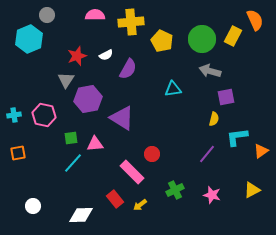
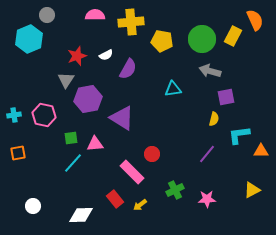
yellow pentagon: rotated 15 degrees counterclockwise
cyan L-shape: moved 2 px right, 2 px up
orange triangle: rotated 35 degrees clockwise
pink star: moved 5 px left, 4 px down; rotated 18 degrees counterclockwise
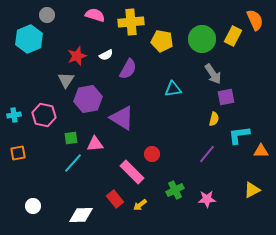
pink semicircle: rotated 18 degrees clockwise
gray arrow: moved 3 px right, 3 px down; rotated 140 degrees counterclockwise
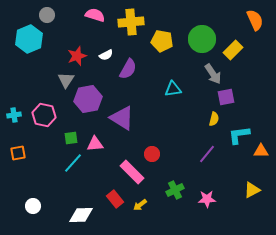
yellow rectangle: moved 14 px down; rotated 18 degrees clockwise
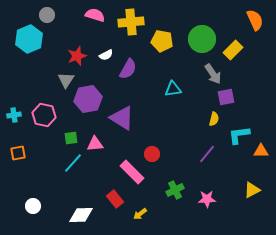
yellow arrow: moved 9 px down
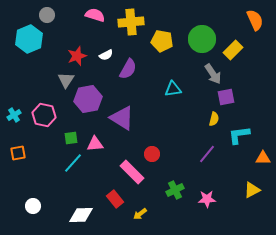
cyan cross: rotated 24 degrees counterclockwise
orange triangle: moved 2 px right, 7 px down
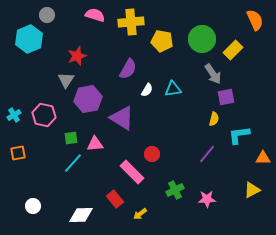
white semicircle: moved 41 px right, 35 px down; rotated 32 degrees counterclockwise
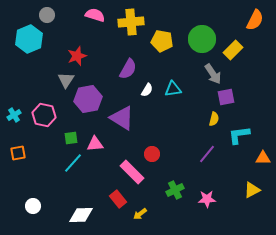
orange semicircle: rotated 50 degrees clockwise
red rectangle: moved 3 px right
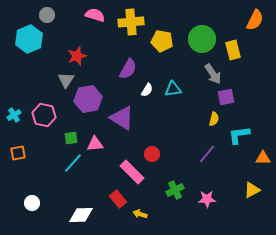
yellow rectangle: rotated 60 degrees counterclockwise
white circle: moved 1 px left, 3 px up
yellow arrow: rotated 56 degrees clockwise
